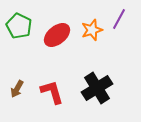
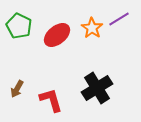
purple line: rotated 30 degrees clockwise
orange star: moved 2 px up; rotated 20 degrees counterclockwise
red L-shape: moved 1 px left, 8 px down
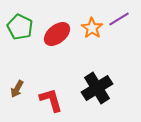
green pentagon: moved 1 px right, 1 px down
red ellipse: moved 1 px up
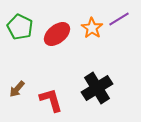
brown arrow: rotated 12 degrees clockwise
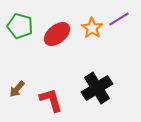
green pentagon: moved 1 px up; rotated 10 degrees counterclockwise
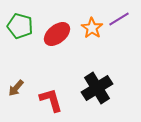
brown arrow: moved 1 px left, 1 px up
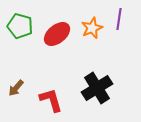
purple line: rotated 50 degrees counterclockwise
orange star: rotated 15 degrees clockwise
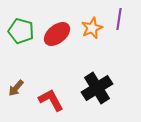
green pentagon: moved 1 px right, 5 px down
red L-shape: rotated 12 degrees counterclockwise
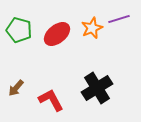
purple line: rotated 65 degrees clockwise
green pentagon: moved 2 px left, 1 px up
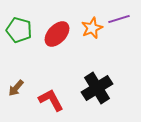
red ellipse: rotated 8 degrees counterclockwise
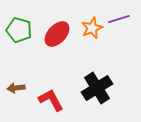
brown arrow: rotated 42 degrees clockwise
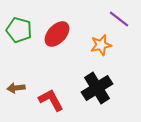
purple line: rotated 55 degrees clockwise
orange star: moved 9 px right, 17 px down; rotated 10 degrees clockwise
